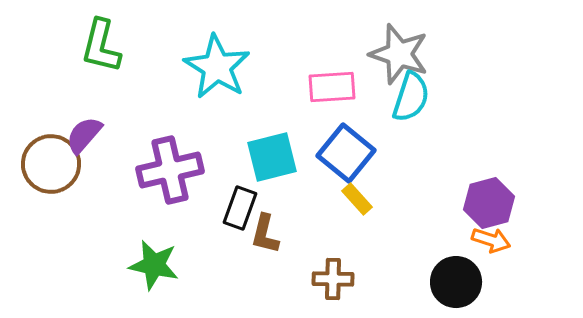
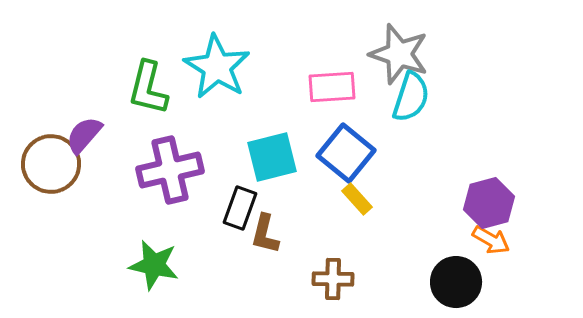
green L-shape: moved 47 px right, 42 px down
orange arrow: rotated 12 degrees clockwise
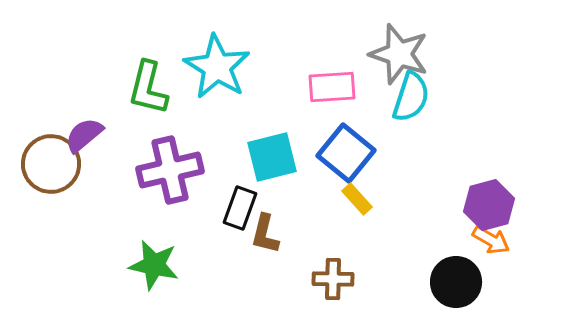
purple semicircle: rotated 9 degrees clockwise
purple hexagon: moved 2 px down
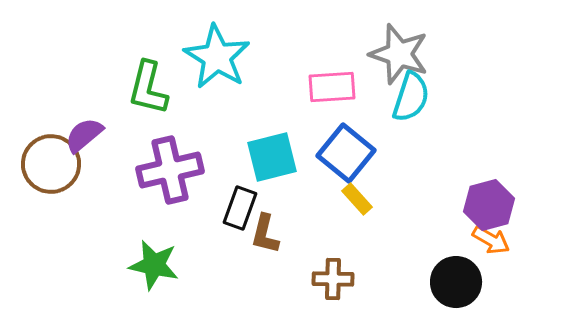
cyan star: moved 10 px up
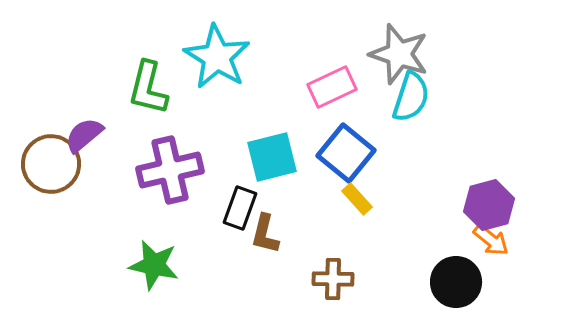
pink rectangle: rotated 21 degrees counterclockwise
orange arrow: rotated 9 degrees clockwise
